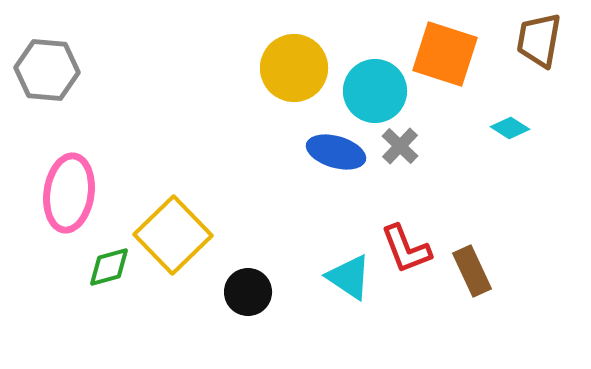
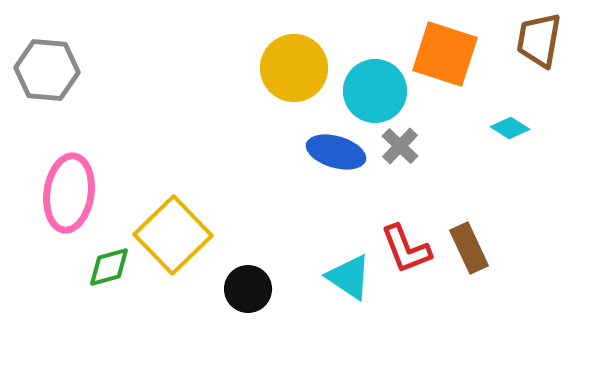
brown rectangle: moved 3 px left, 23 px up
black circle: moved 3 px up
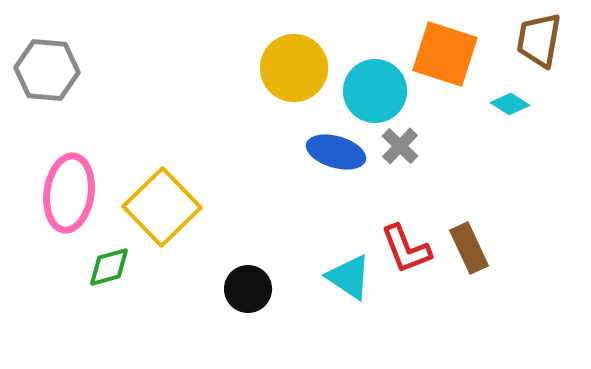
cyan diamond: moved 24 px up
yellow square: moved 11 px left, 28 px up
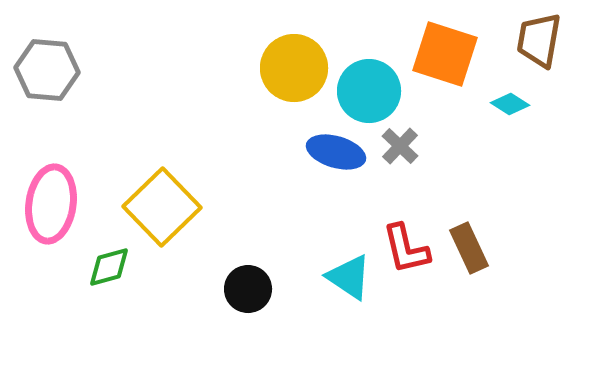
cyan circle: moved 6 px left
pink ellipse: moved 18 px left, 11 px down
red L-shape: rotated 8 degrees clockwise
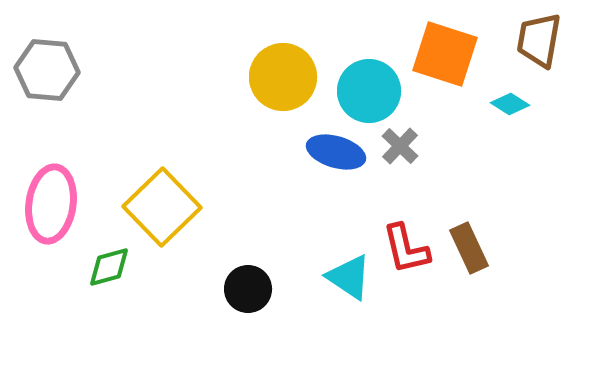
yellow circle: moved 11 px left, 9 px down
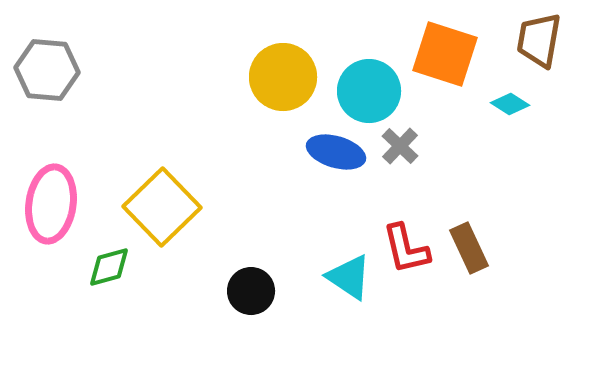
black circle: moved 3 px right, 2 px down
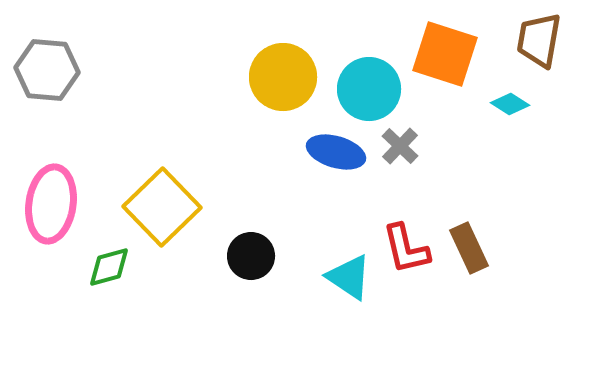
cyan circle: moved 2 px up
black circle: moved 35 px up
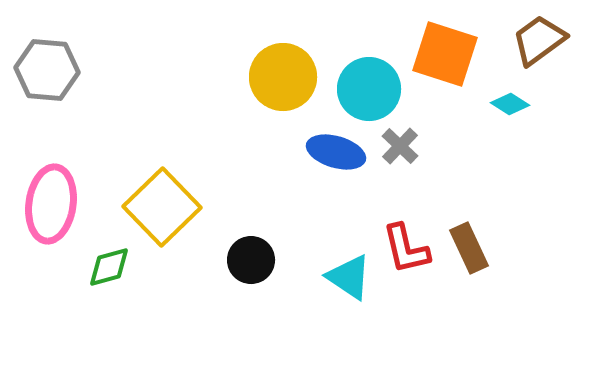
brown trapezoid: rotated 44 degrees clockwise
black circle: moved 4 px down
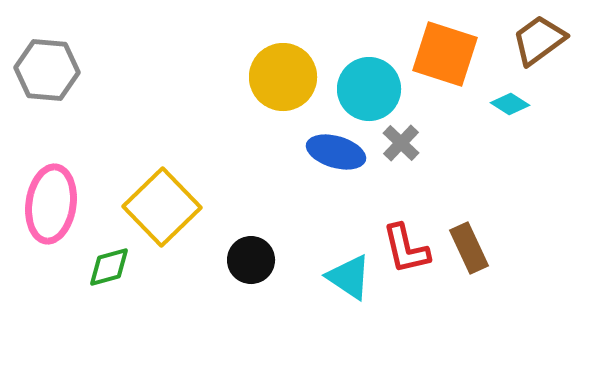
gray cross: moved 1 px right, 3 px up
